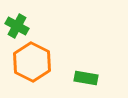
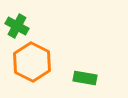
green rectangle: moved 1 px left
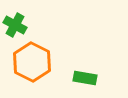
green cross: moved 2 px left, 1 px up
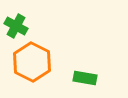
green cross: moved 1 px right, 1 px down
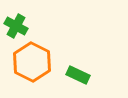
green rectangle: moved 7 px left, 3 px up; rotated 15 degrees clockwise
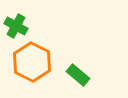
green rectangle: rotated 15 degrees clockwise
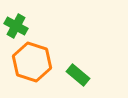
orange hexagon: rotated 9 degrees counterclockwise
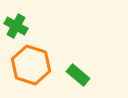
orange hexagon: moved 1 px left, 3 px down
